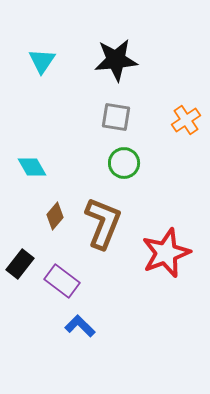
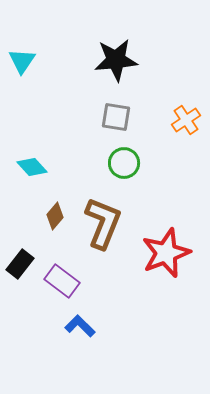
cyan triangle: moved 20 px left
cyan diamond: rotated 12 degrees counterclockwise
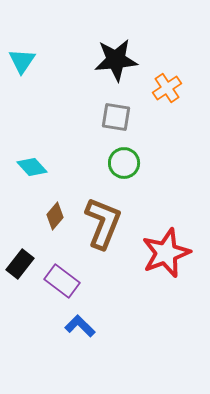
orange cross: moved 19 px left, 32 px up
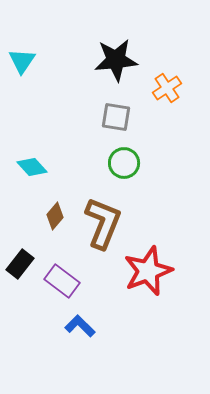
red star: moved 18 px left, 18 px down
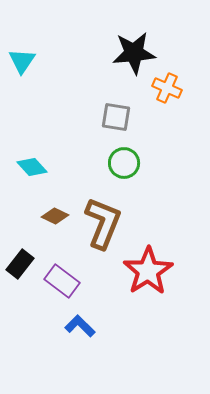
black star: moved 18 px right, 7 px up
orange cross: rotated 32 degrees counterclockwise
brown diamond: rotated 76 degrees clockwise
red star: rotated 12 degrees counterclockwise
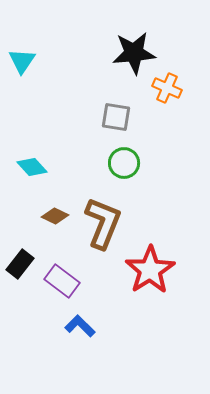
red star: moved 2 px right, 1 px up
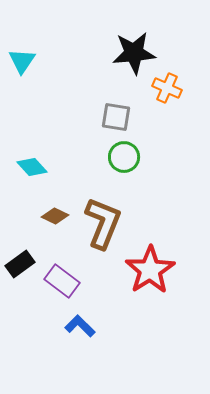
green circle: moved 6 px up
black rectangle: rotated 16 degrees clockwise
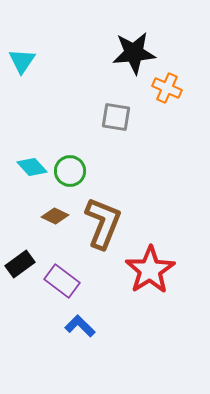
green circle: moved 54 px left, 14 px down
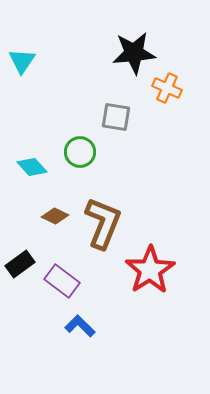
green circle: moved 10 px right, 19 px up
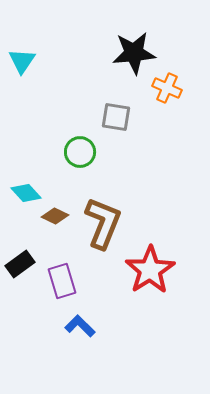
cyan diamond: moved 6 px left, 26 px down
purple rectangle: rotated 36 degrees clockwise
